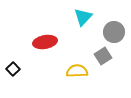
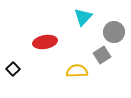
gray square: moved 1 px left, 1 px up
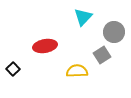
red ellipse: moved 4 px down
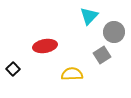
cyan triangle: moved 6 px right, 1 px up
yellow semicircle: moved 5 px left, 3 px down
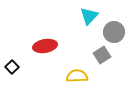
black square: moved 1 px left, 2 px up
yellow semicircle: moved 5 px right, 2 px down
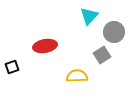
black square: rotated 24 degrees clockwise
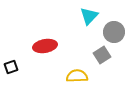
black square: moved 1 px left
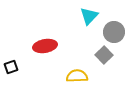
gray square: moved 2 px right; rotated 12 degrees counterclockwise
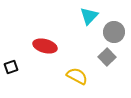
red ellipse: rotated 25 degrees clockwise
gray square: moved 3 px right, 2 px down
yellow semicircle: rotated 30 degrees clockwise
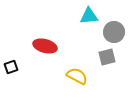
cyan triangle: rotated 42 degrees clockwise
gray square: rotated 30 degrees clockwise
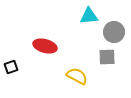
gray square: rotated 12 degrees clockwise
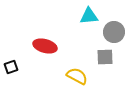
gray square: moved 2 px left
